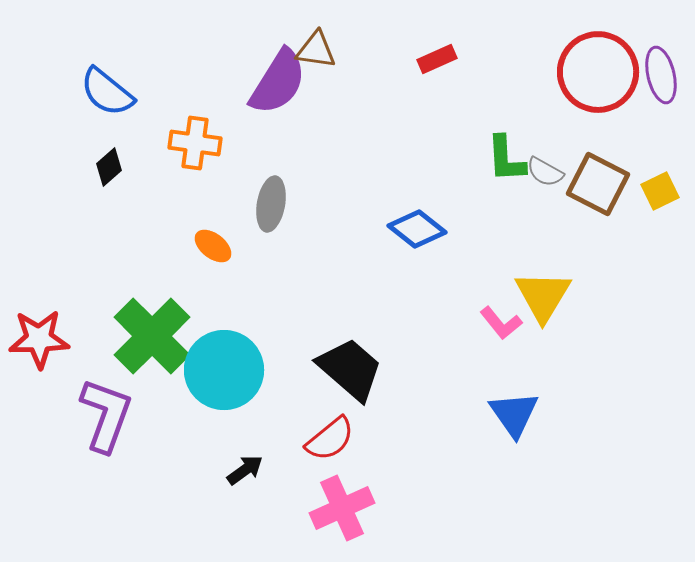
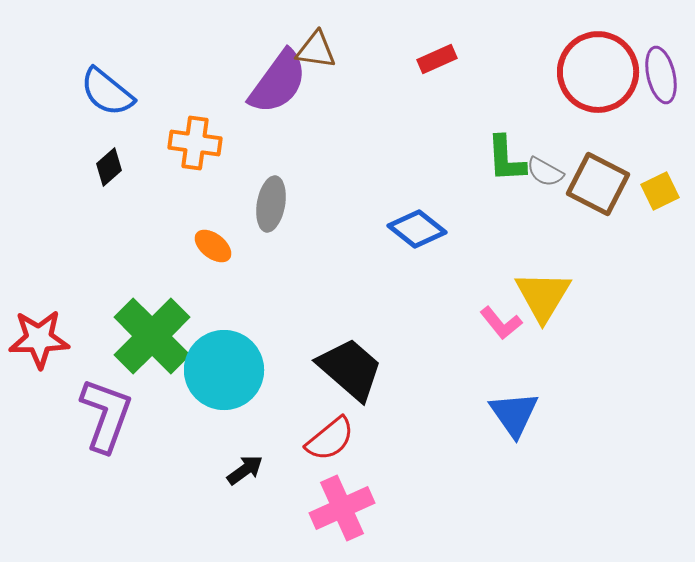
purple semicircle: rotated 4 degrees clockwise
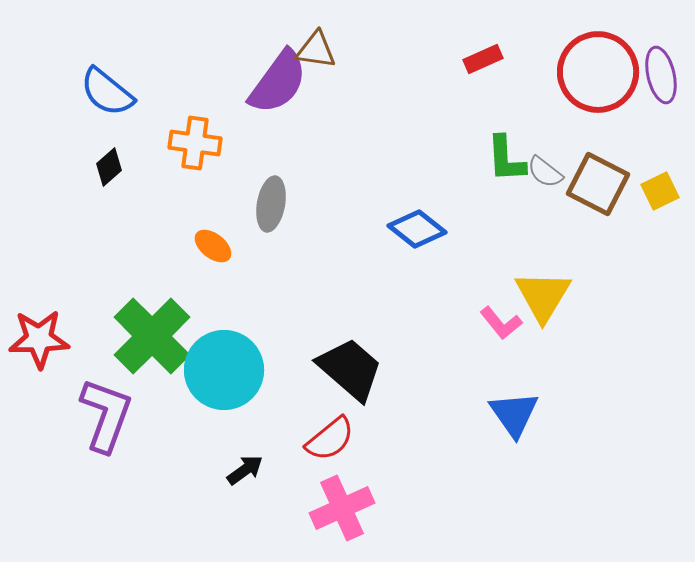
red rectangle: moved 46 px right
gray semicircle: rotated 9 degrees clockwise
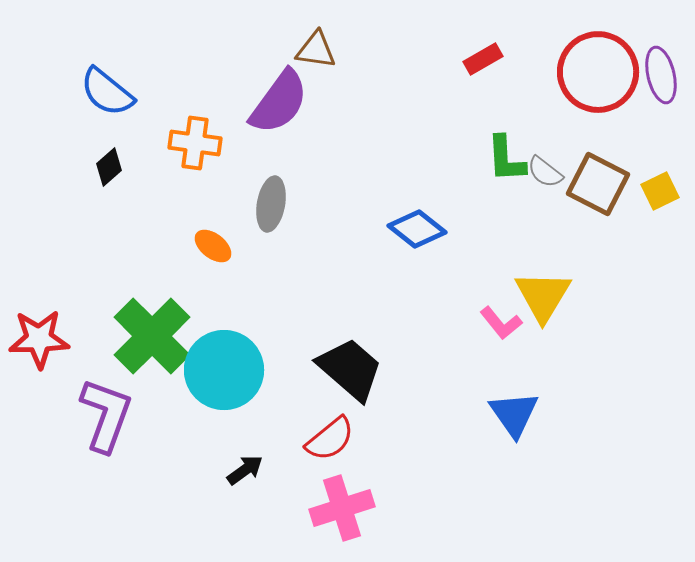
red rectangle: rotated 6 degrees counterclockwise
purple semicircle: moved 1 px right, 20 px down
pink cross: rotated 6 degrees clockwise
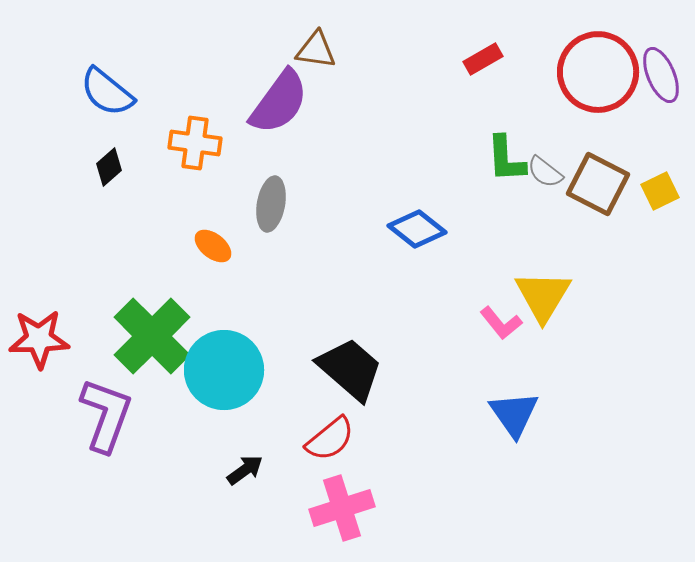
purple ellipse: rotated 10 degrees counterclockwise
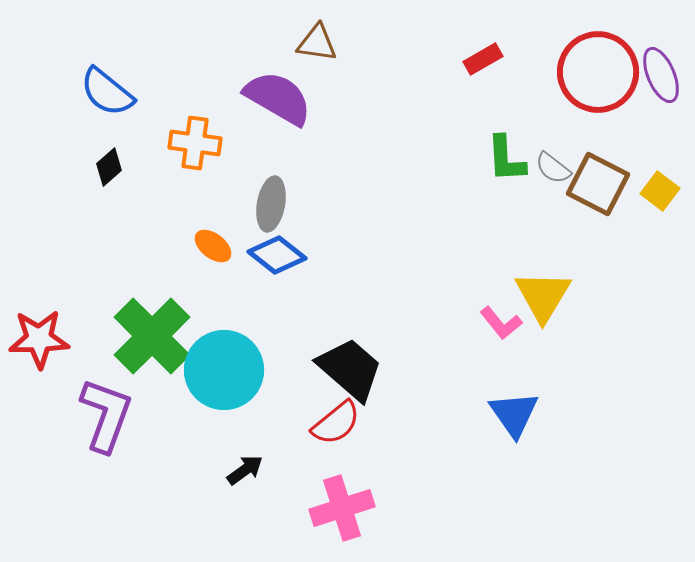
brown triangle: moved 1 px right, 7 px up
purple semicircle: moved 1 px left, 4 px up; rotated 96 degrees counterclockwise
gray semicircle: moved 8 px right, 4 px up
yellow square: rotated 27 degrees counterclockwise
blue diamond: moved 140 px left, 26 px down
red semicircle: moved 6 px right, 16 px up
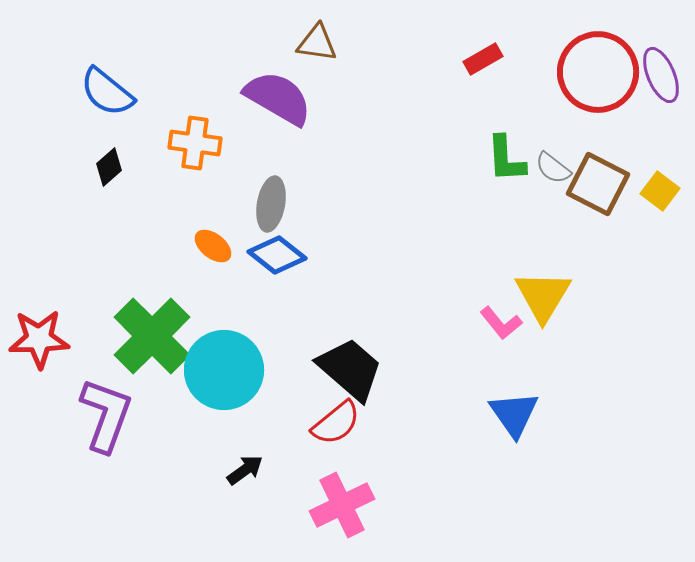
pink cross: moved 3 px up; rotated 8 degrees counterclockwise
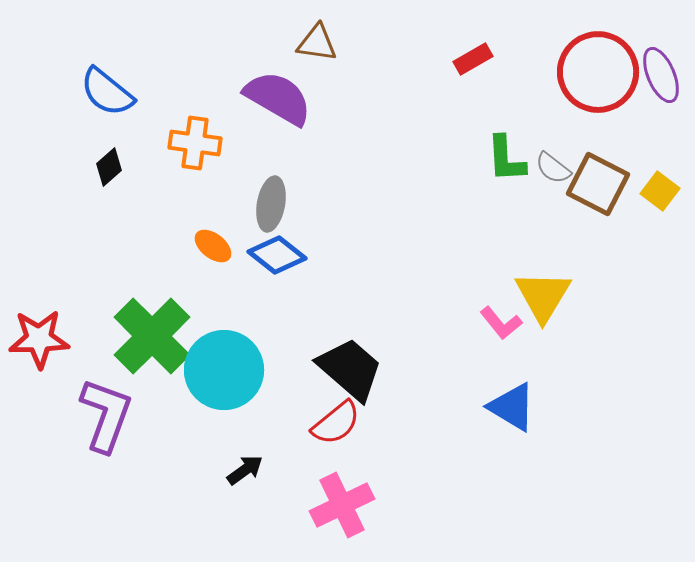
red rectangle: moved 10 px left
blue triangle: moved 2 px left, 7 px up; rotated 24 degrees counterclockwise
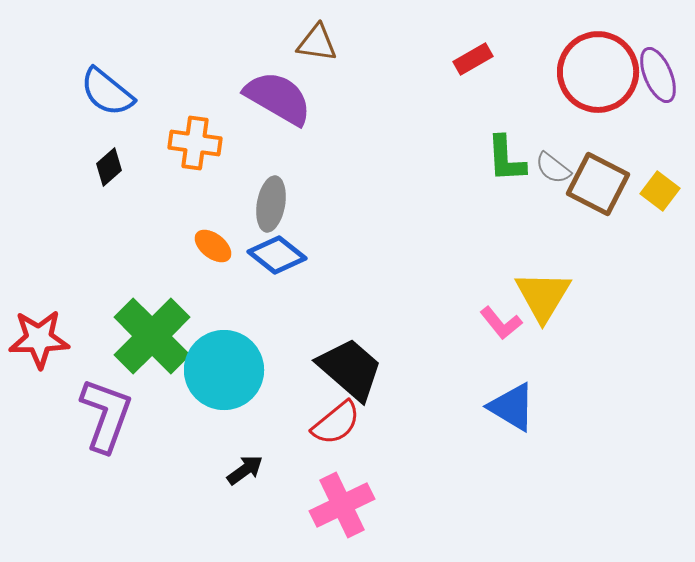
purple ellipse: moved 3 px left
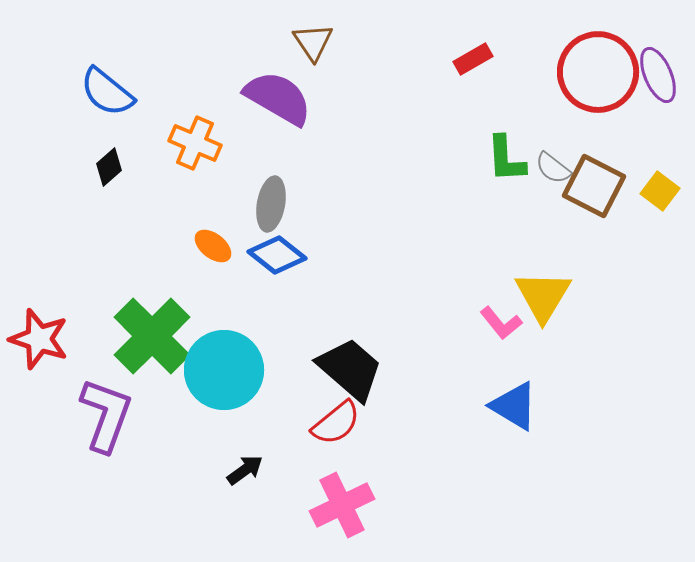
brown triangle: moved 4 px left, 1 px up; rotated 48 degrees clockwise
orange cross: rotated 15 degrees clockwise
brown square: moved 4 px left, 2 px down
red star: rotated 20 degrees clockwise
blue triangle: moved 2 px right, 1 px up
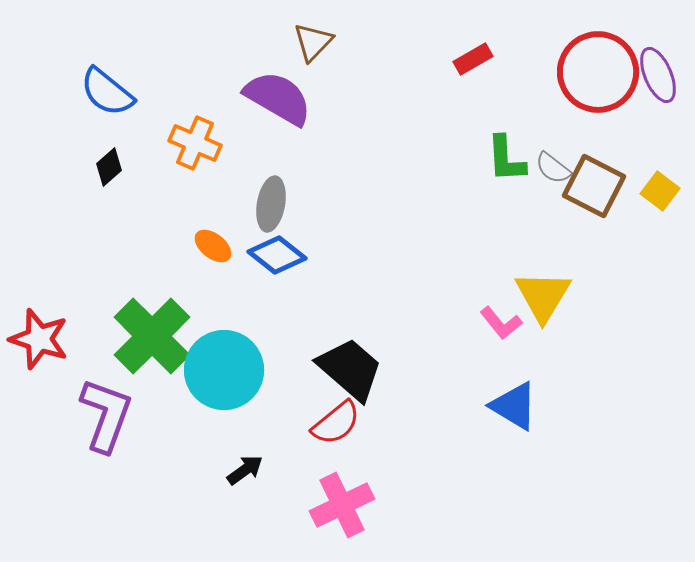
brown triangle: rotated 18 degrees clockwise
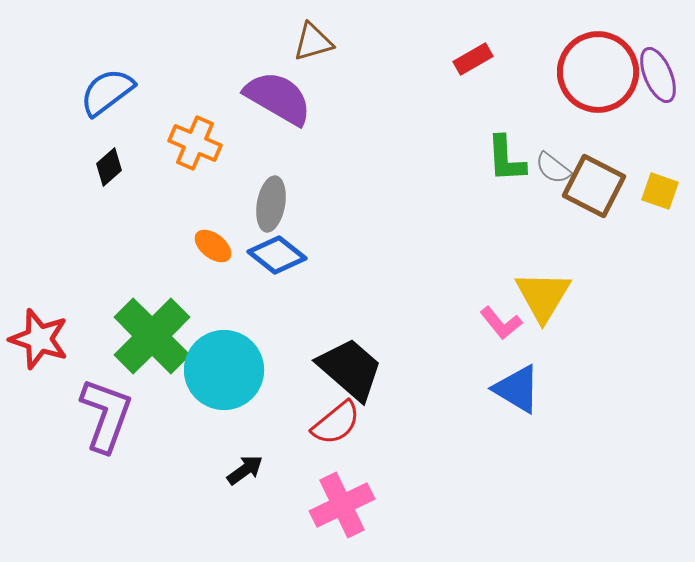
brown triangle: rotated 30 degrees clockwise
blue semicircle: rotated 104 degrees clockwise
yellow square: rotated 18 degrees counterclockwise
blue triangle: moved 3 px right, 17 px up
